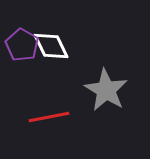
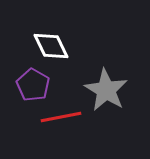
purple pentagon: moved 11 px right, 40 px down
red line: moved 12 px right
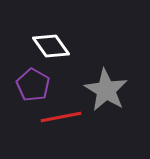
white diamond: rotated 9 degrees counterclockwise
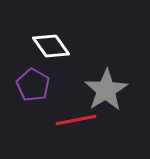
gray star: rotated 9 degrees clockwise
red line: moved 15 px right, 3 px down
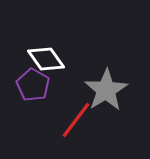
white diamond: moved 5 px left, 13 px down
red line: rotated 42 degrees counterclockwise
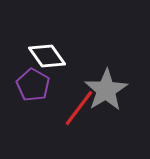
white diamond: moved 1 px right, 3 px up
red line: moved 3 px right, 12 px up
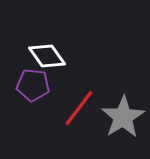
purple pentagon: rotated 24 degrees counterclockwise
gray star: moved 17 px right, 27 px down
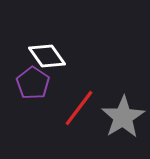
purple pentagon: moved 2 px up; rotated 28 degrees clockwise
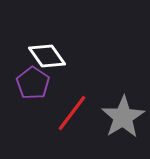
red line: moved 7 px left, 5 px down
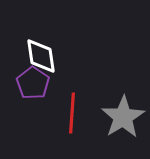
white diamond: moved 6 px left; rotated 27 degrees clockwise
red line: rotated 33 degrees counterclockwise
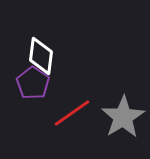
white diamond: rotated 15 degrees clockwise
red line: rotated 51 degrees clockwise
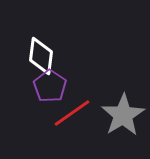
purple pentagon: moved 17 px right, 3 px down
gray star: moved 2 px up
